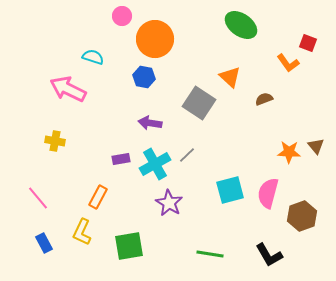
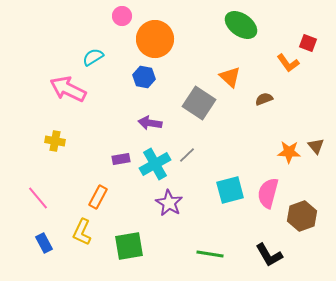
cyan semicircle: rotated 50 degrees counterclockwise
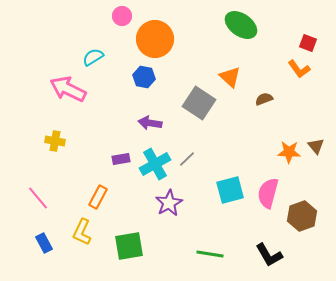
orange L-shape: moved 11 px right, 6 px down
gray line: moved 4 px down
purple star: rotated 12 degrees clockwise
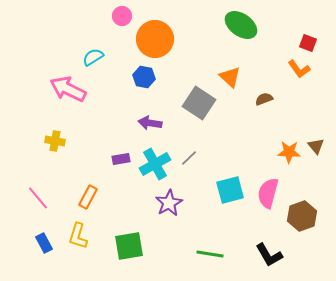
gray line: moved 2 px right, 1 px up
orange rectangle: moved 10 px left
yellow L-shape: moved 4 px left, 4 px down; rotated 8 degrees counterclockwise
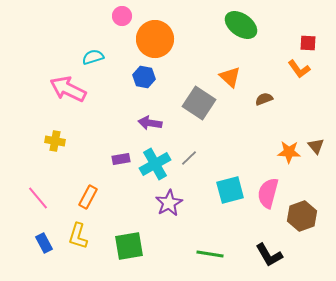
red square: rotated 18 degrees counterclockwise
cyan semicircle: rotated 15 degrees clockwise
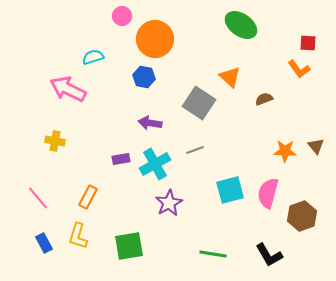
orange star: moved 4 px left, 1 px up
gray line: moved 6 px right, 8 px up; rotated 24 degrees clockwise
green line: moved 3 px right
